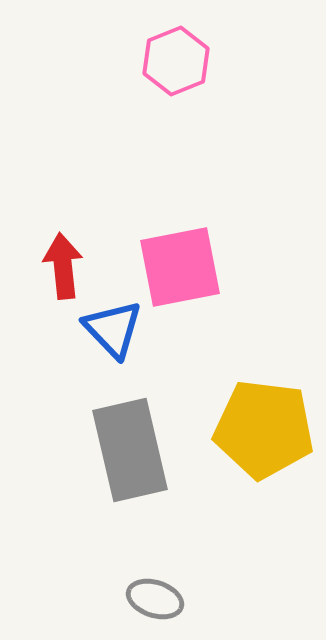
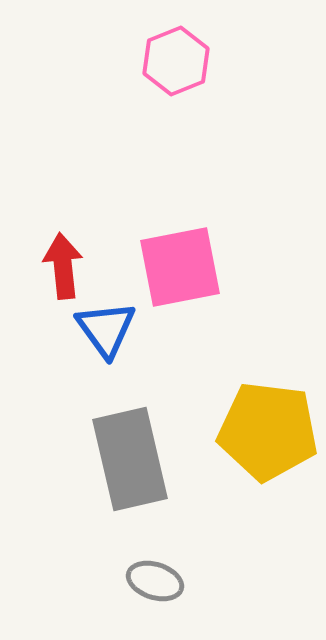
blue triangle: moved 7 px left; rotated 8 degrees clockwise
yellow pentagon: moved 4 px right, 2 px down
gray rectangle: moved 9 px down
gray ellipse: moved 18 px up
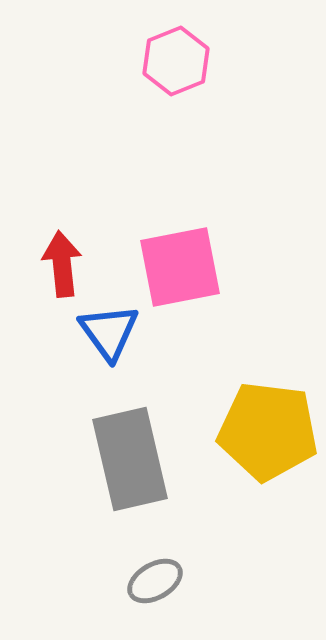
red arrow: moved 1 px left, 2 px up
blue triangle: moved 3 px right, 3 px down
gray ellipse: rotated 48 degrees counterclockwise
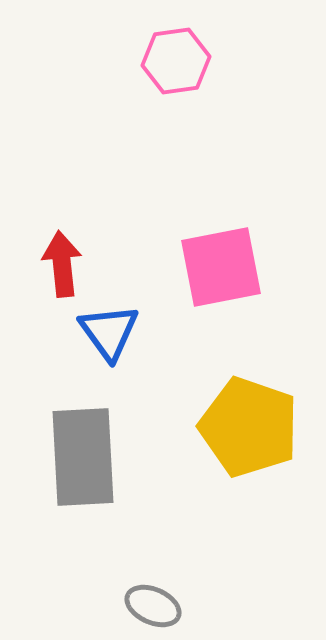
pink hexagon: rotated 14 degrees clockwise
pink square: moved 41 px right
yellow pentagon: moved 19 px left, 4 px up; rotated 12 degrees clockwise
gray rectangle: moved 47 px left, 2 px up; rotated 10 degrees clockwise
gray ellipse: moved 2 px left, 25 px down; rotated 54 degrees clockwise
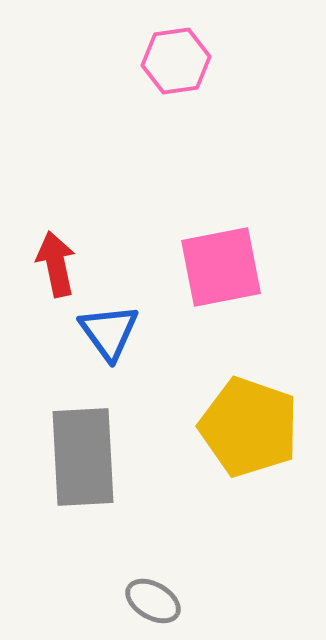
red arrow: moved 6 px left; rotated 6 degrees counterclockwise
gray ellipse: moved 5 px up; rotated 6 degrees clockwise
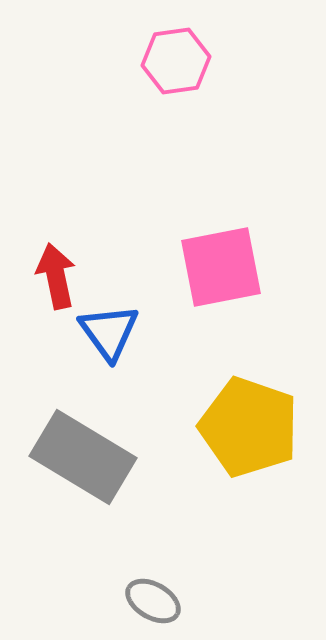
red arrow: moved 12 px down
gray rectangle: rotated 56 degrees counterclockwise
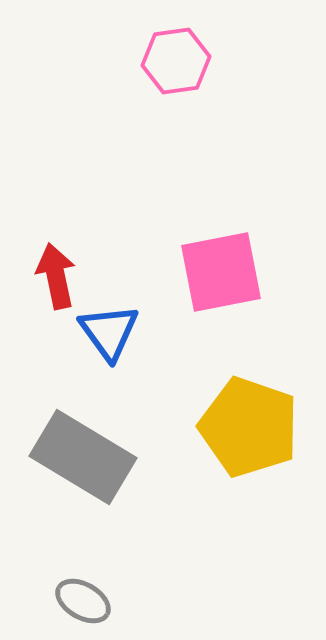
pink square: moved 5 px down
gray ellipse: moved 70 px left
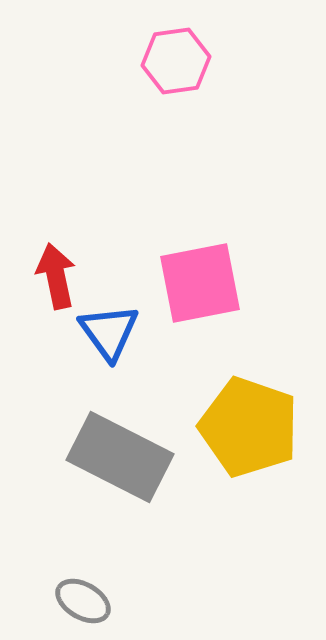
pink square: moved 21 px left, 11 px down
gray rectangle: moved 37 px right; rotated 4 degrees counterclockwise
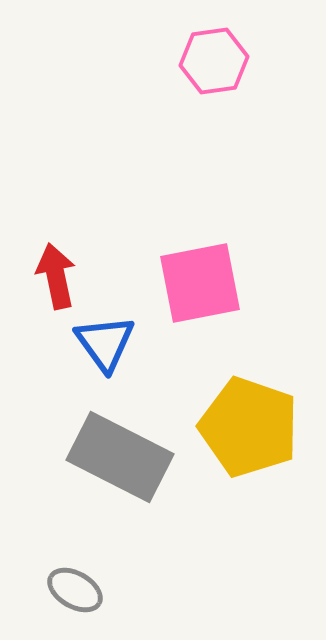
pink hexagon: moved 38 px right
blue triangle: moved 4 px left, 11 px down
gray ellipse: moved 8 px left, 11 px up
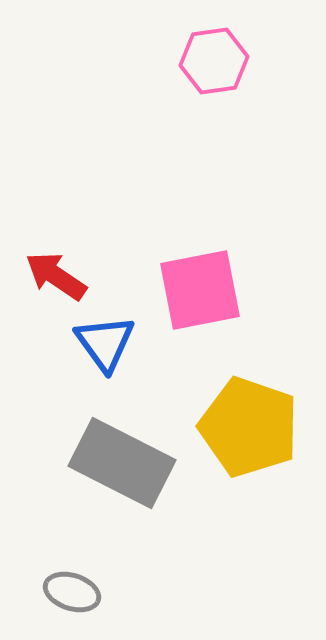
red arrow: rotated 44 degrees counterclockwise
pink square: moved 7 px down
gray rectangle: moved 2 px right, 6 px down
gray ellipse: moved 3 px left, 2 px down; rotated 12 degrees counterclockwise
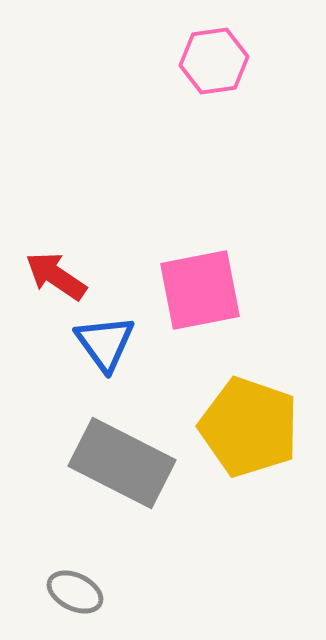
gray ellipse: moved 3 px right; rotated 8 degrees clockwise
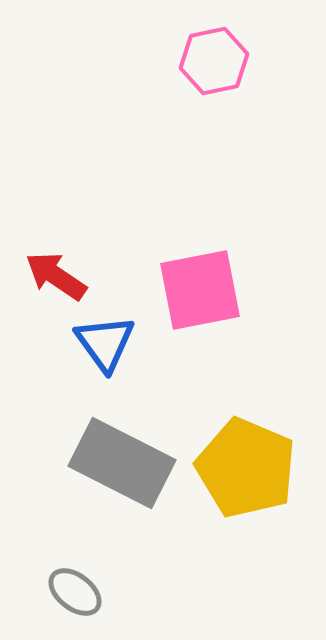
pink hexagon: rotated 4 degrees counterclockwise
yellow pentagon: moved 3 px left, 41 px down; rotated 4 degrees clockwise
gray ellipse: rotated 12 degrees clockwise
